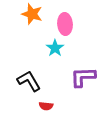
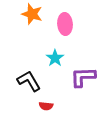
cyan star: moved 10 px down
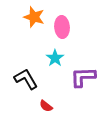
orange star: moved 2 px right, 3 px down
pink ellipse: moved 3 px left, 3 px down
black L-shape: moved 3 px left, 2 px up
red semicircle: rotated 32 degrees clockwise
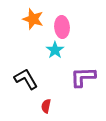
orange star: moved 1 px left, 2 px down
cyan star: moved 8 px up
red semicircle: rotated 64 degrees clockwise
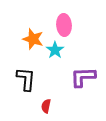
orange star: moved 20 px down
pink ellipse: moved 2 px right, 2 px up
black L-shape: rotated 35 degrees clockwise
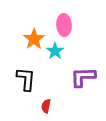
orange star: moved 1 px right; rotated 20 degrees clockwise
cyan star: moved 1 px down
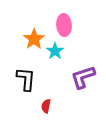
purple L-shape: rotated 16 degrees counterclockwise
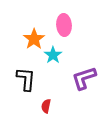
cyan star: moved 2 px left, 4 px down
purple L-shape: moved 1 px right, 1 px down
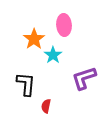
black L-shape: moved 5 px down
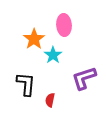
red semicircle: moved 4 px right, 6 px up
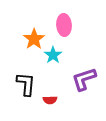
purple L-shape: moved 1 px down
red semicircle: rotated 104 degrees counterclockwise
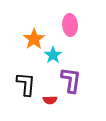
pink ellipse: moved 6 px right
purple L-shape: moved 13 px left, 1 px down; rotated 116 degrees clockwise
